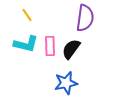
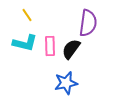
purple semicircle: moved 3 px right, 5 px down
cyan L-shape: moved 1 px left, 1 px up
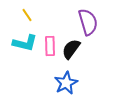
purple semicircle: moved 1 px up; rotated 24 degrees counterclockwise
blue star: rotated 15 degrees counterclockwise
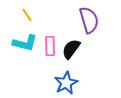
purple semicircle: moved 1 px right, 2 px up
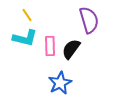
cyan L-shape: moved 5 px up
blue star: moved 6 px left
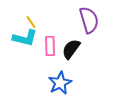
yellow line: moved 4 px right, 7 px down
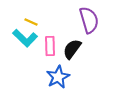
yellow line: rotated 32 degrees counterclockwise
cyan L-shape: rotated 30 degrees clockwise
black semicircle: moved 1 px right
blue star: moved 2 px left, 6 px up
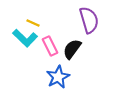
yellow line: moved 2 px right, 1 px down
pink rectangle: rotated 24 degrees counterclockwise
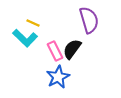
pink rectangle: moved 5 px right, 5 px down
